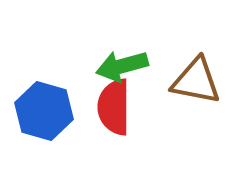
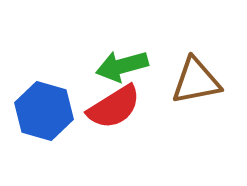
brown triangle: rotated 22 degrees counterclockwise
red semicircle: rotated 122 degrees counterclockwise
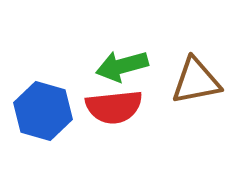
red semicircle: rotated 26 degrees clockwise
blue hexagon: moved 1 px left
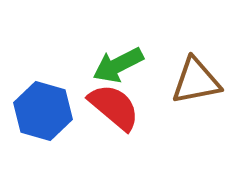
green arrow: moved 4 px left, 1 px up; rotated 12 degrees counterclockwise
red semicircle: rotated 134 degrees counterclockwise
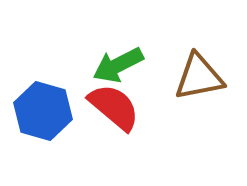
brown triangle: moved 3 px right, 4 px up
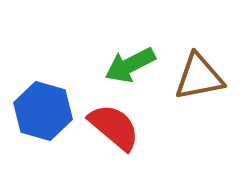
green arrow: moved 12 px right
red semicircle: moved 20 px down
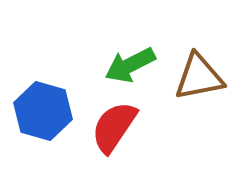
red semicircle: rotated 96 degrees counterclockwise
